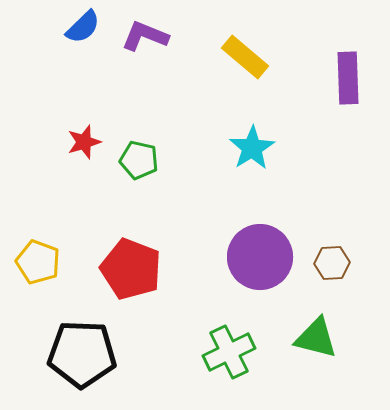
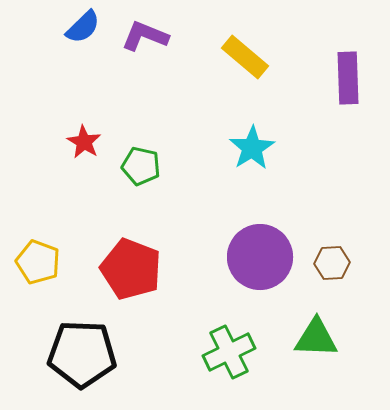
red star: rotated 24 degrees counterclockwise
green pentagon: moved 2 px right, 6 px down
green triangle: rotated 12 degrees counterclockwise
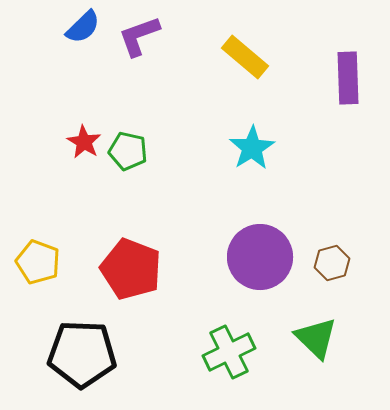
purple L-shape: moved 6 px left; rotated 42 degrees counterclockwise
green pentagon: moved 13 px left, 15 px up
brown hexagon: rotated 12 degrees counterclockwise
green triangle: rotated 42 degrees clockwise
